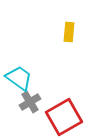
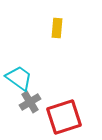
yellow rectangle: moved 12 px left, 4 px up
red square: rotated 12 degrees clockwise
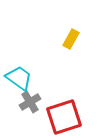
yellow rectangle: moved 14 px right, 11 px down; rotated 24 degrees clockwise
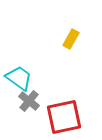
gray cross: moved 1 px left, 1 px up; rotated 20 degrees counterclockwise
red square: rotated 6 degrees clockwise
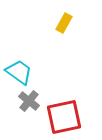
yellow rectangle: moved 7 px left, 16 px up
cyan trapezoid: moved 6 px up
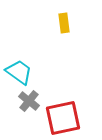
yellow rectangle: rotated 36 degrees counterclockwise
red square: moved 1 px left, 1 px down
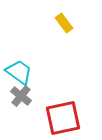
yellow rectangle: rotated 30 degrees counterclockwise
gray cross: moved 8 px left, 5 px up
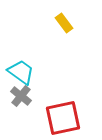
cyan trapezoid: moved 2 px right
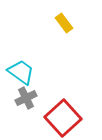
gray cross: moved 5 px right, 2 px down; rotated 25 degrees clockwise
red square: rotated 30 degrees counterclockwise
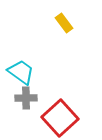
gray cross: rotated 25 degrees clockwise
red square: moved 3 px left
